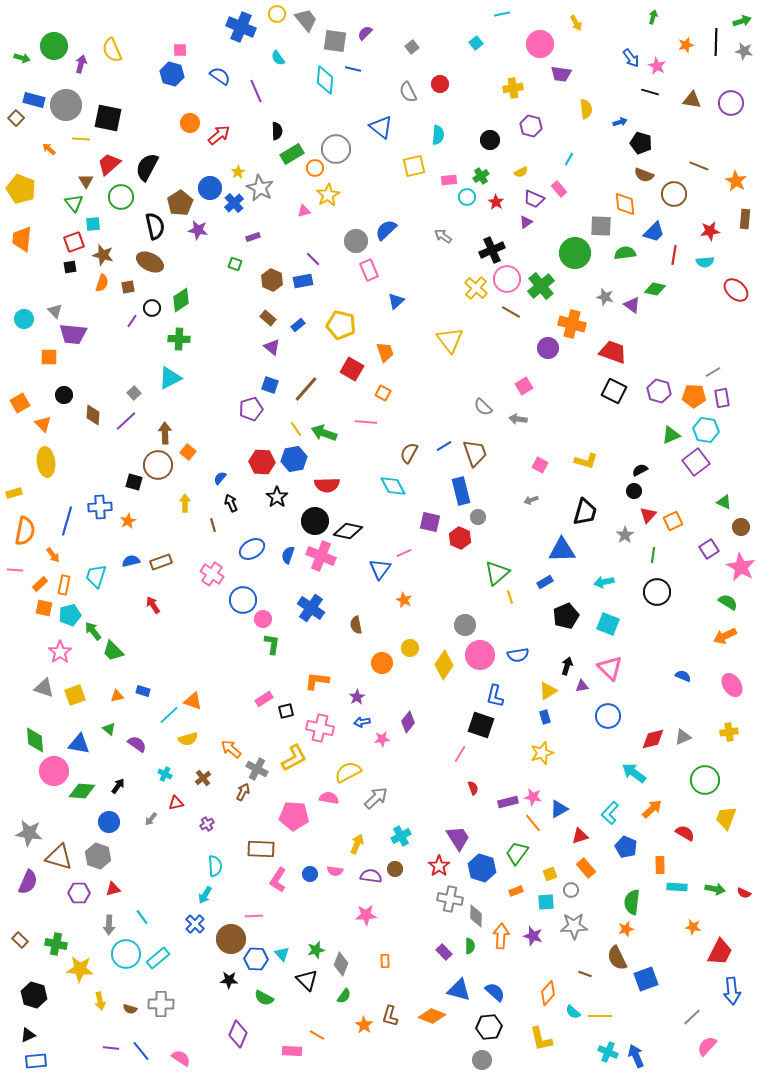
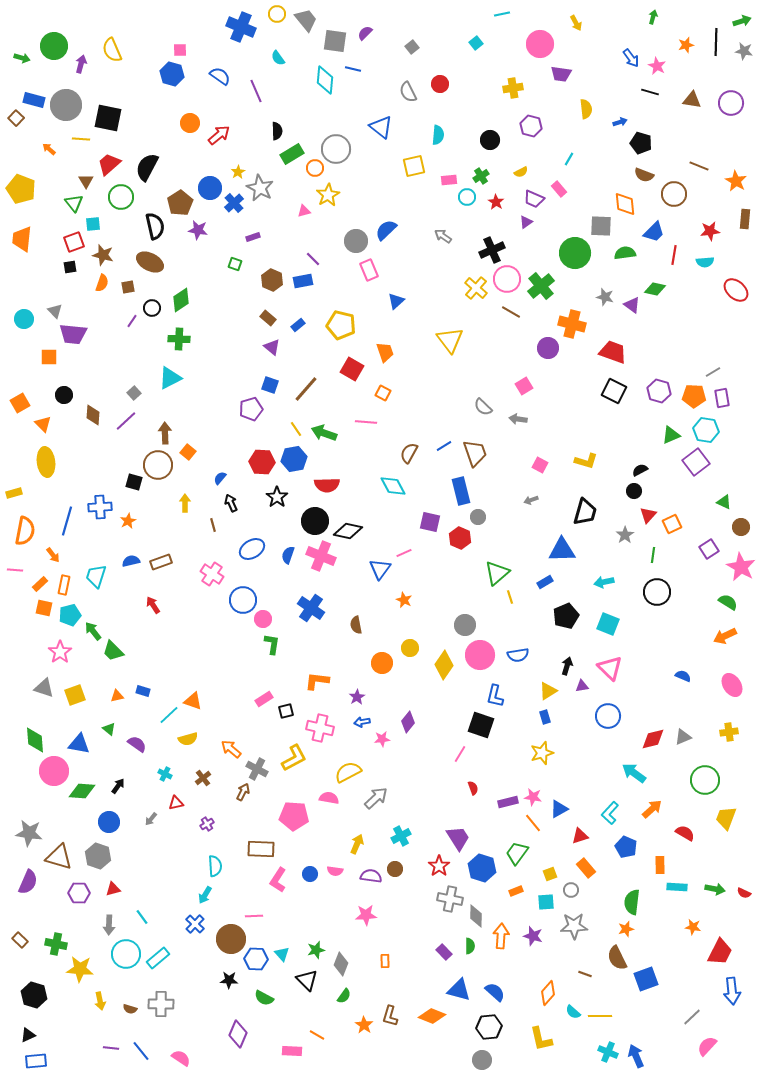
orange square at (673, 521): moved 1 px left, 3 px down
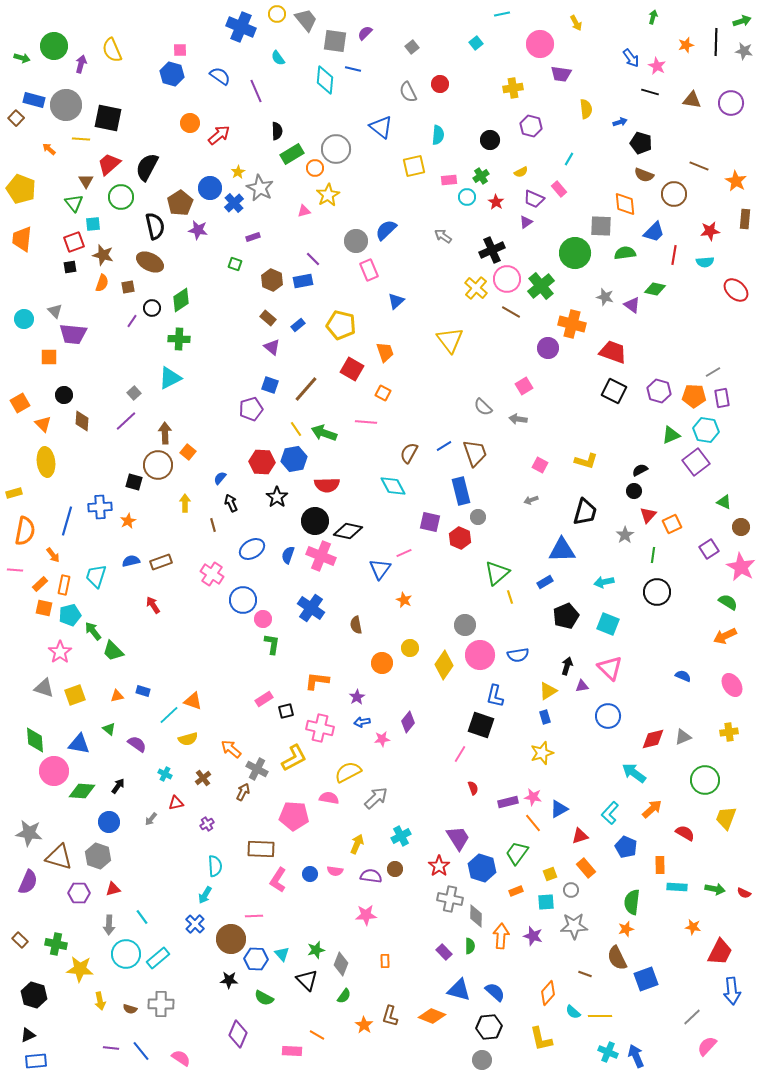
brown diamond at (93, 415): moved 11 px left, 6 px down
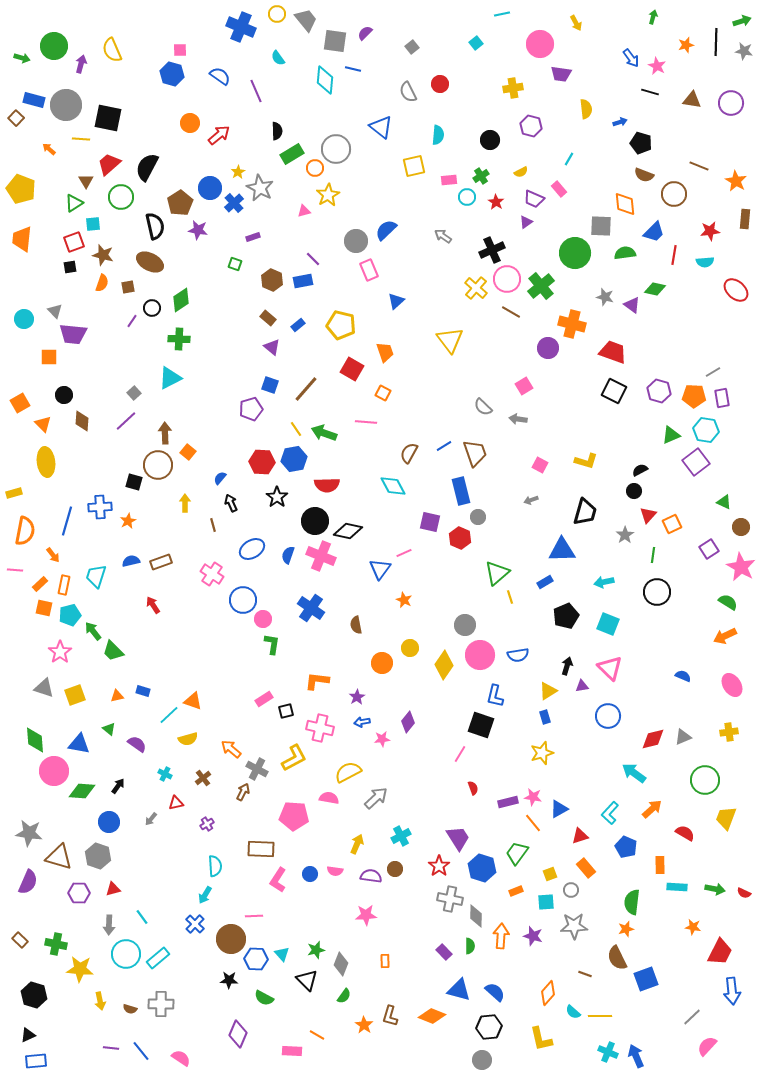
green triangle at (74, 203): rotated 36 degrees clockwise
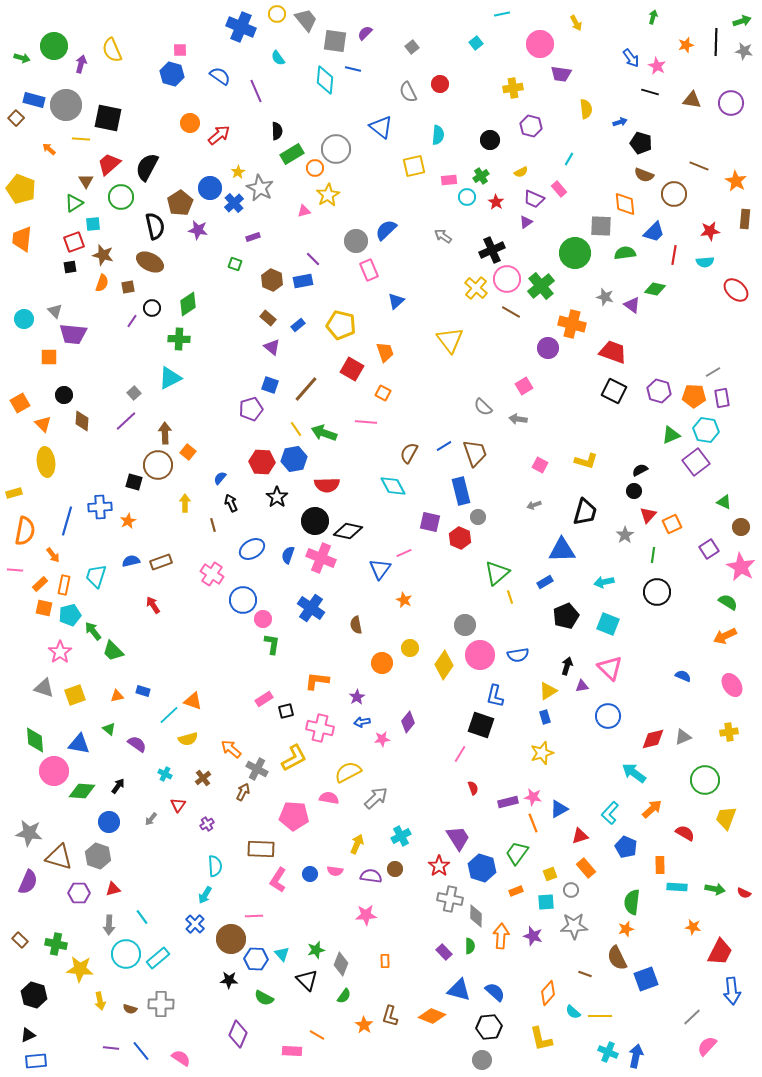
green diamond at (181, 300): moved 7 px right, 4 px down
gray arrow at (531, 500): moved 3 px right, 5 px down
pink cross at (321, 556): moved 2 px down
red triangle at (176, 803): moved 2 px right, 2 px down; rotated 42 degrees counterclockwise
orange line at (533, 823): rotated 18 degrees clockwise
blue arrow at (636, 1056): rotated 35 degrees clockwise
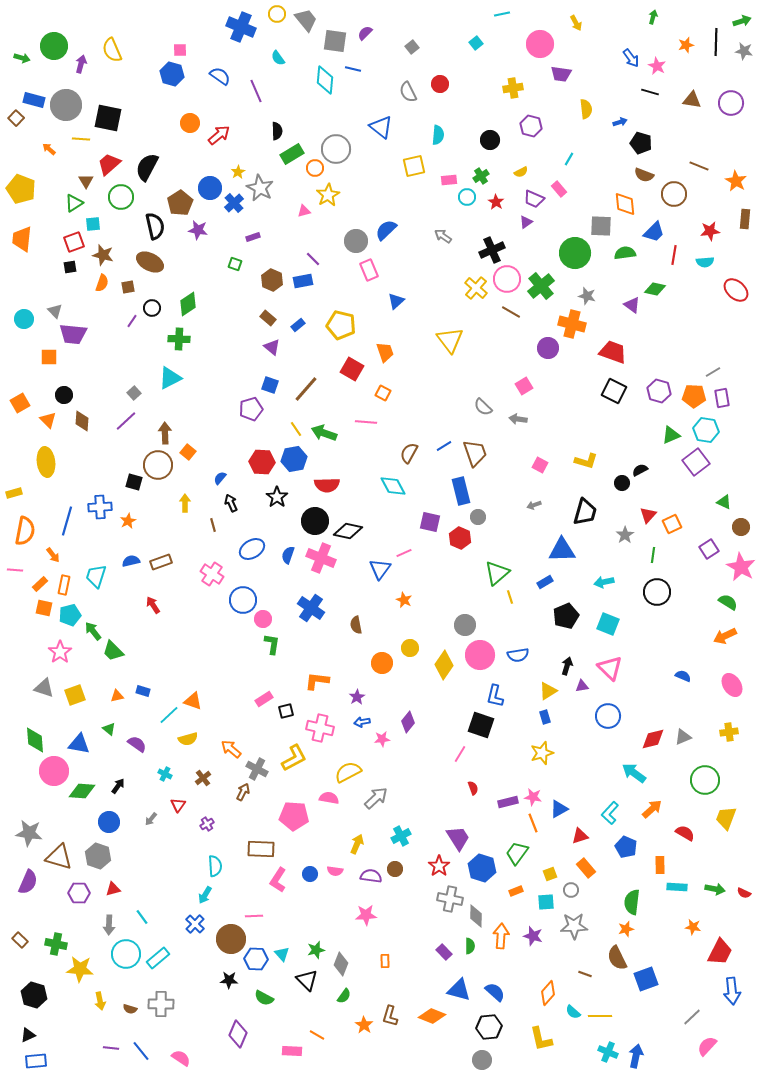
gray star at (605, 297): moved 18 px left, 1 px up
orange triangle at (43, 424): moved 5 px right, 4 px up
black circle at (634, 491): moved 12 px left, 8 px up
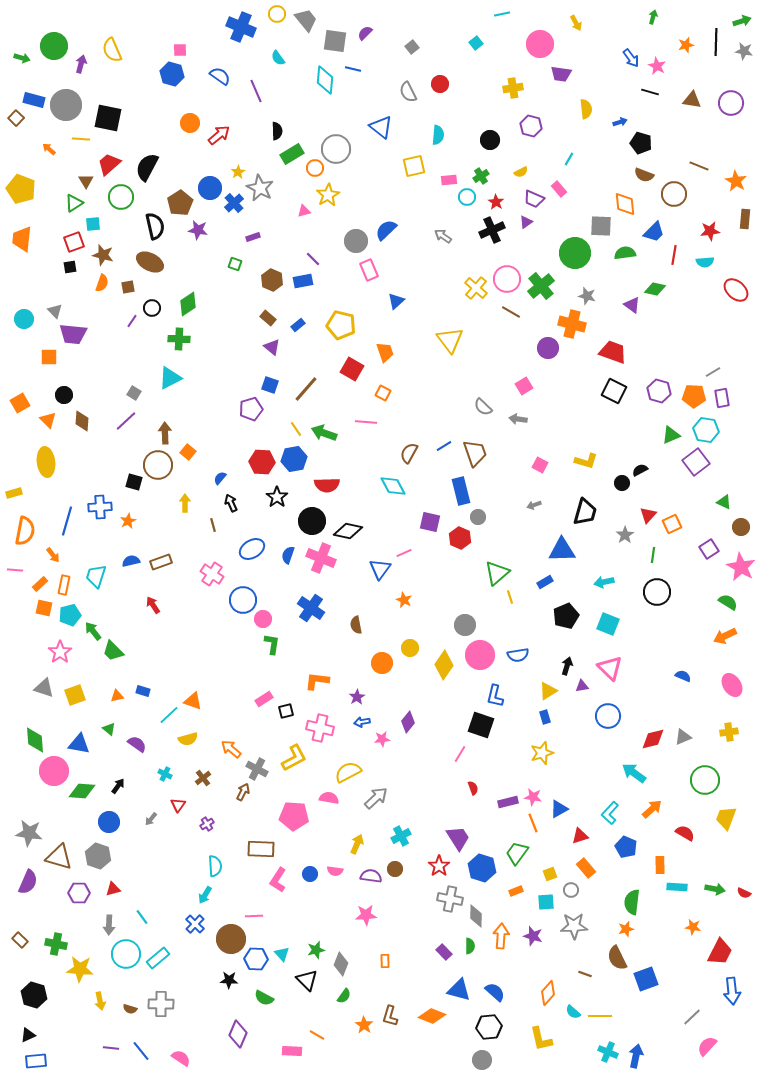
black cross at (492, 250): moved 20 px up
gray square at (134, 393): rotated 16 degrees counterclockwise
black circle at (315, 521): moved 3 px left
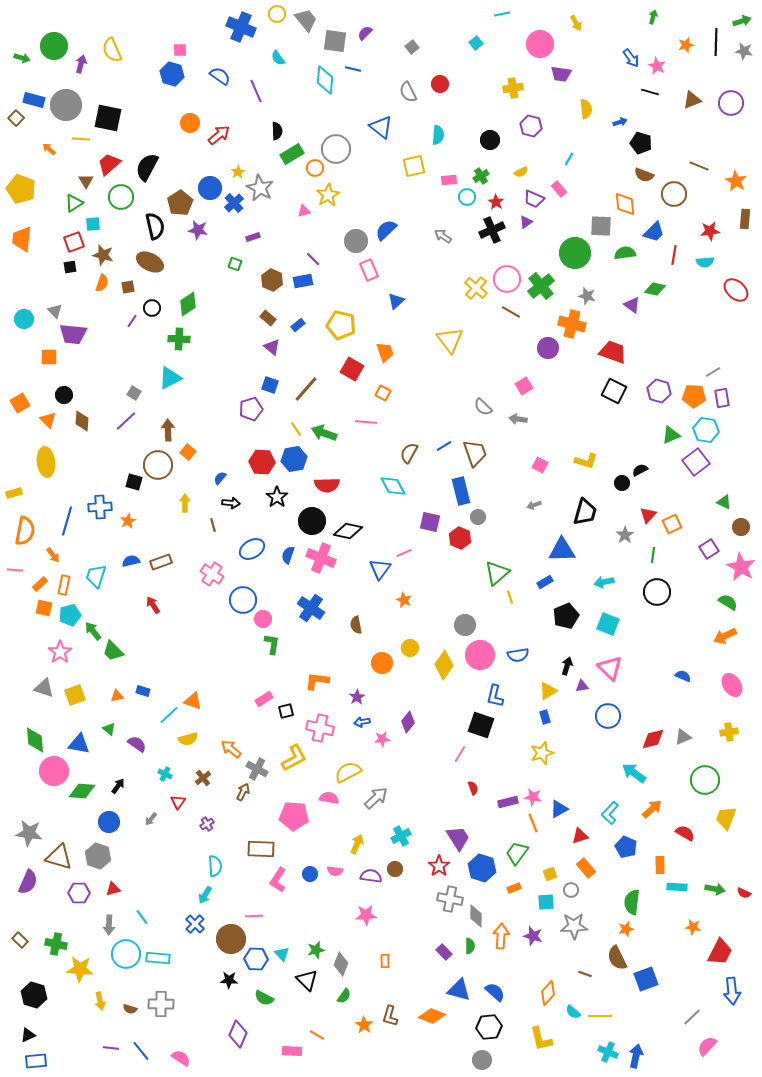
brown triangle at (692, 100): rotated 30 degrees counterclockwise
brown arrow at (165, 433): moved 3 px right, 3 px up
black arrow at (231, 503): rotated 120 degrees clockwise
red triangle at (178, 805): moved 3 px up
orange rectangle at (516, 891): moved 2 px left, 3 px up
cyan rectangle at (158, 958): rotated 45 degrees clockwise
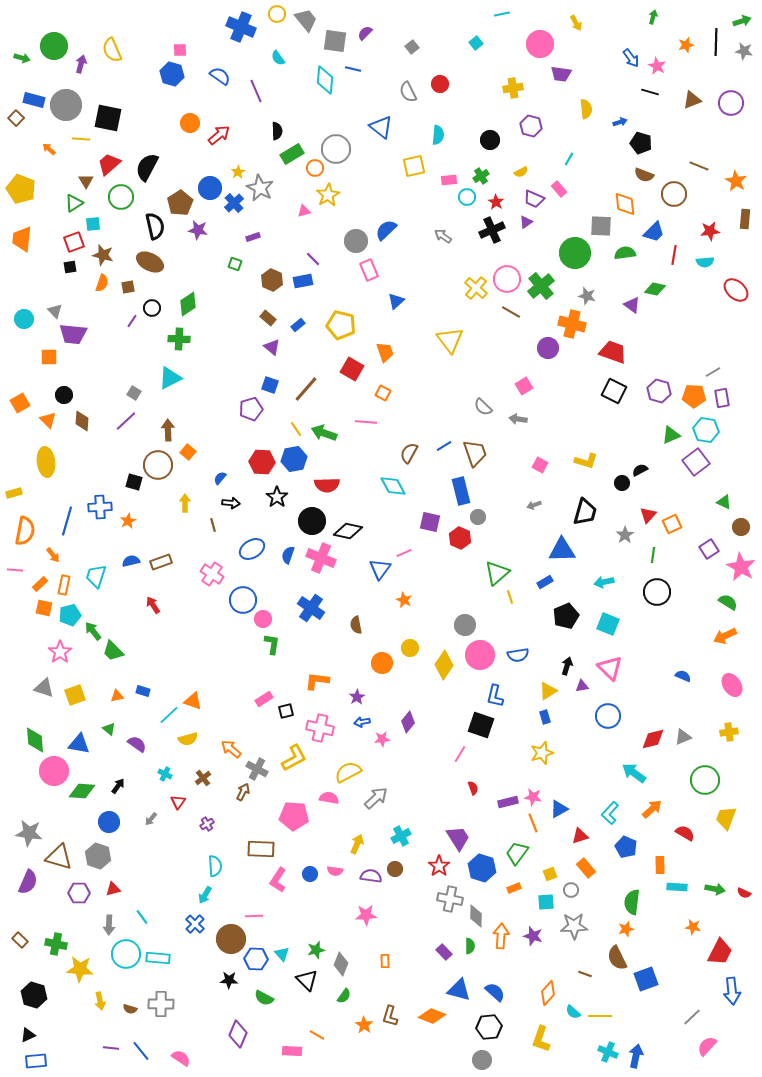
yellow L-shape at (541, 1039): rotated 32 degrees clockwise
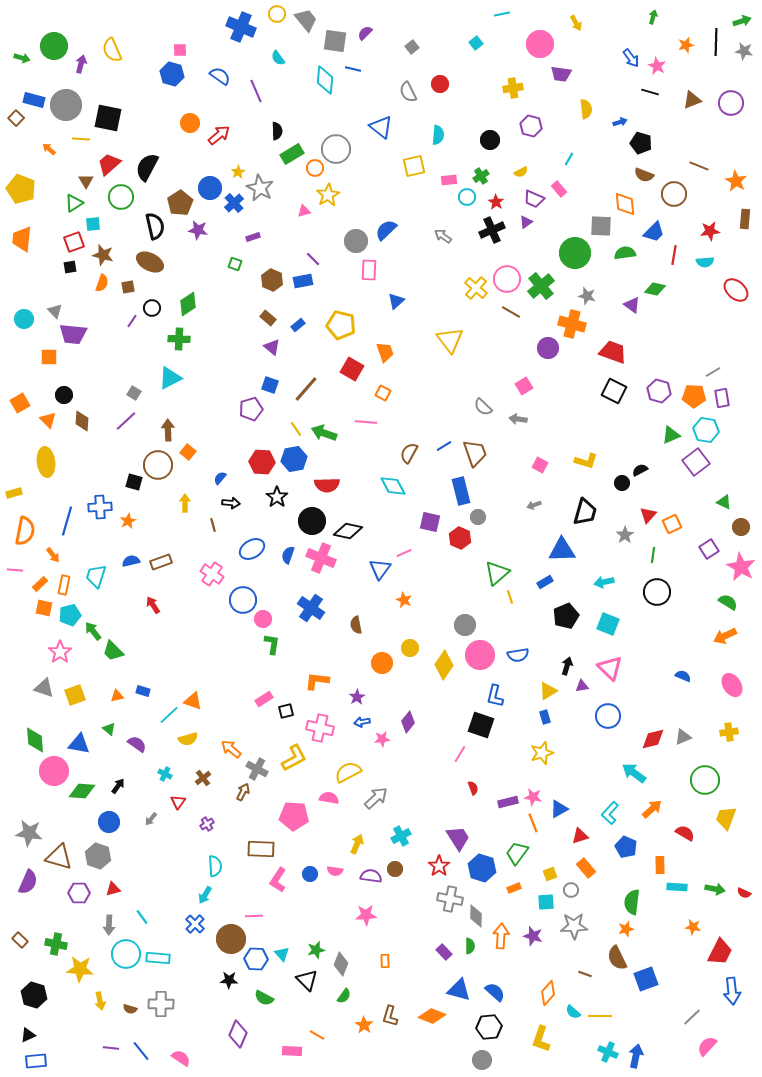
pink rectangle at (369, 270): rotated 25 degrees clockwise
